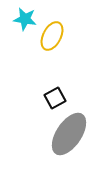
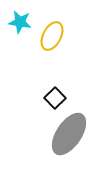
cyan star: moved 5 px left, 3 px down
black square: rotated 15 degrees counterclockwise
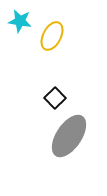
cyan star: moved 1 px up
gray ellipse: moved 2 px down
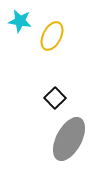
gray ellipse: moved 3 px down; rotated 6 degrees counterclockwise
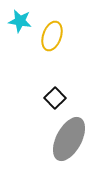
yellow ellipse: rotated 8 degrees counterclockwise
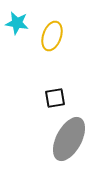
cyan star: moved 3 px left, 2 px down
black square: rotated 35 degrees clockwise
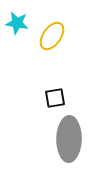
yellow ellipse: rotated 16 degrees clockwise
gray ellipse: rotated 27 degrees counterclockwise
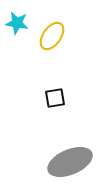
gray ellipse: moved 1 px right, 23 px down; rotated 66 degrees clockwise
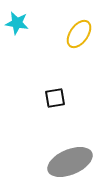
yellow ellipse: moved 27 px right, 2 px up
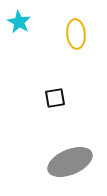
cyan star: moved 2 px right, 1 px up; rotated 20 degrees clockwise
yellow ellipse: moved 3 px left; rotated 40 degrees counterclockwise
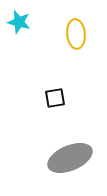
cyan star: rotated 15 degrees counterclockwise
gray ellipse: moved 4 px up
